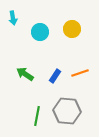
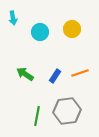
gray hexagon: rotated 12 degrees counterclockwise
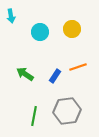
cyan arrow: moved 2 px left, 2 px up
orange line: moved 2 px left, 6 px up
green line: moved 3 px left
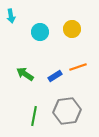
blue rectangle: rotated 24 degrees clockwise
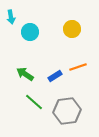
cyan arrow: moved 1 px down
cyan circle: moved 10 px left
green line: moved 14 px up; rotated 60 degrees counterclockwise
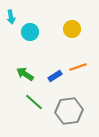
gray hexagon: moved 2 px right
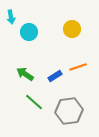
cyan circle: moved 1 px left
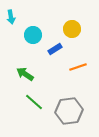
cyan circle: moved 4 px right, 3 px down
blue rectangle: moved 27 px up
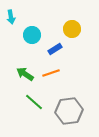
cyan circle: moved 1 px left
orange line: moved 27 px left, 6 px down
